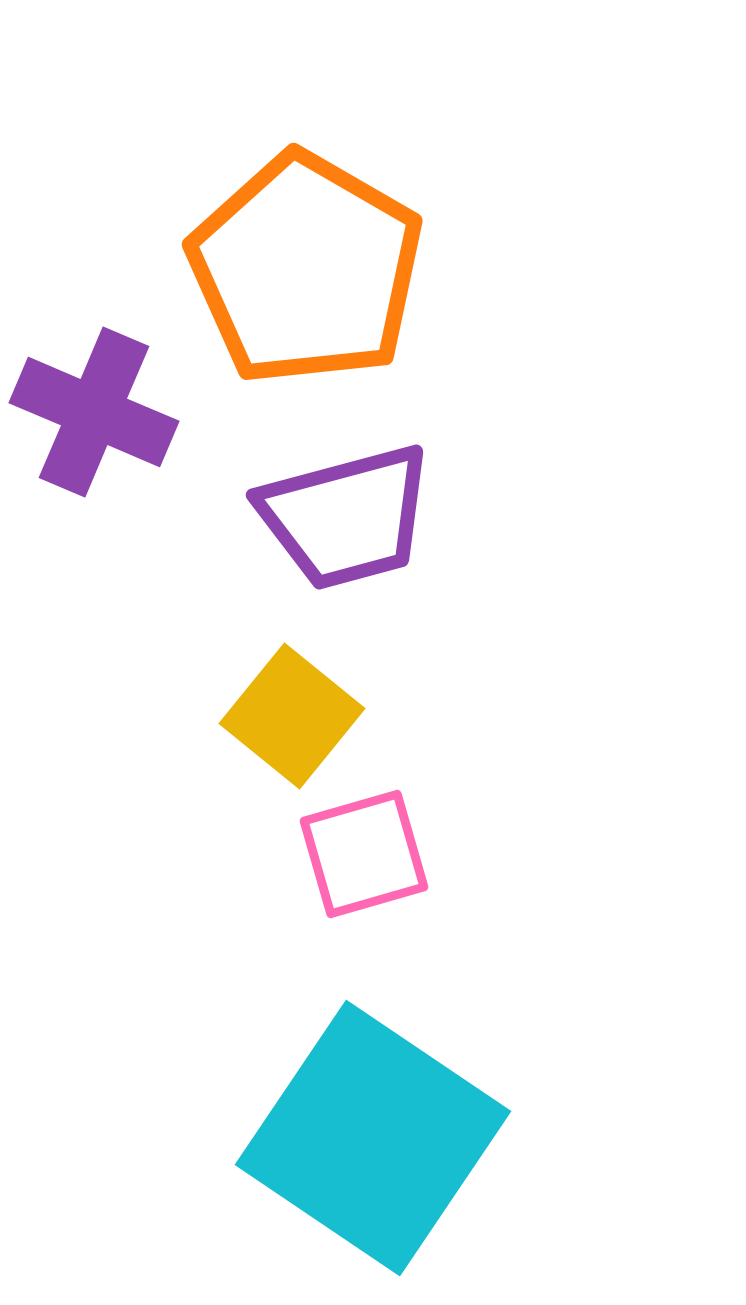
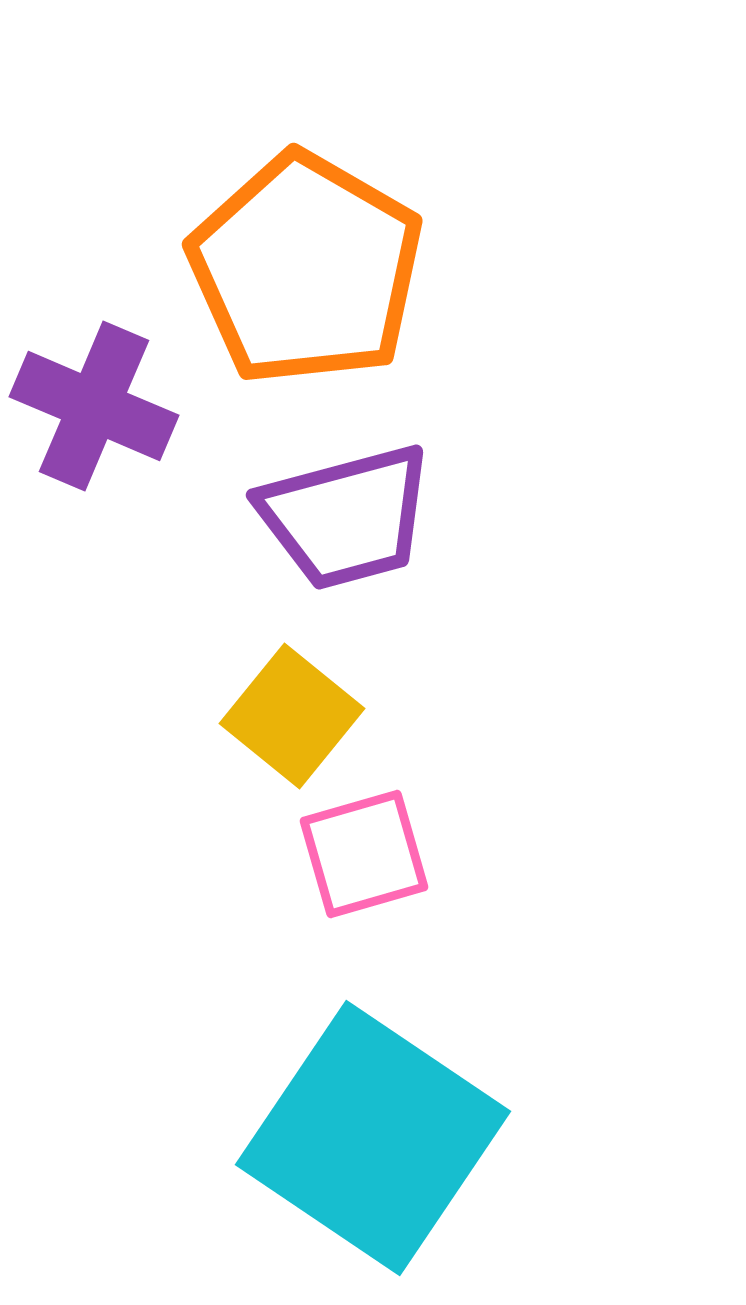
purple cross: moved 6 px up
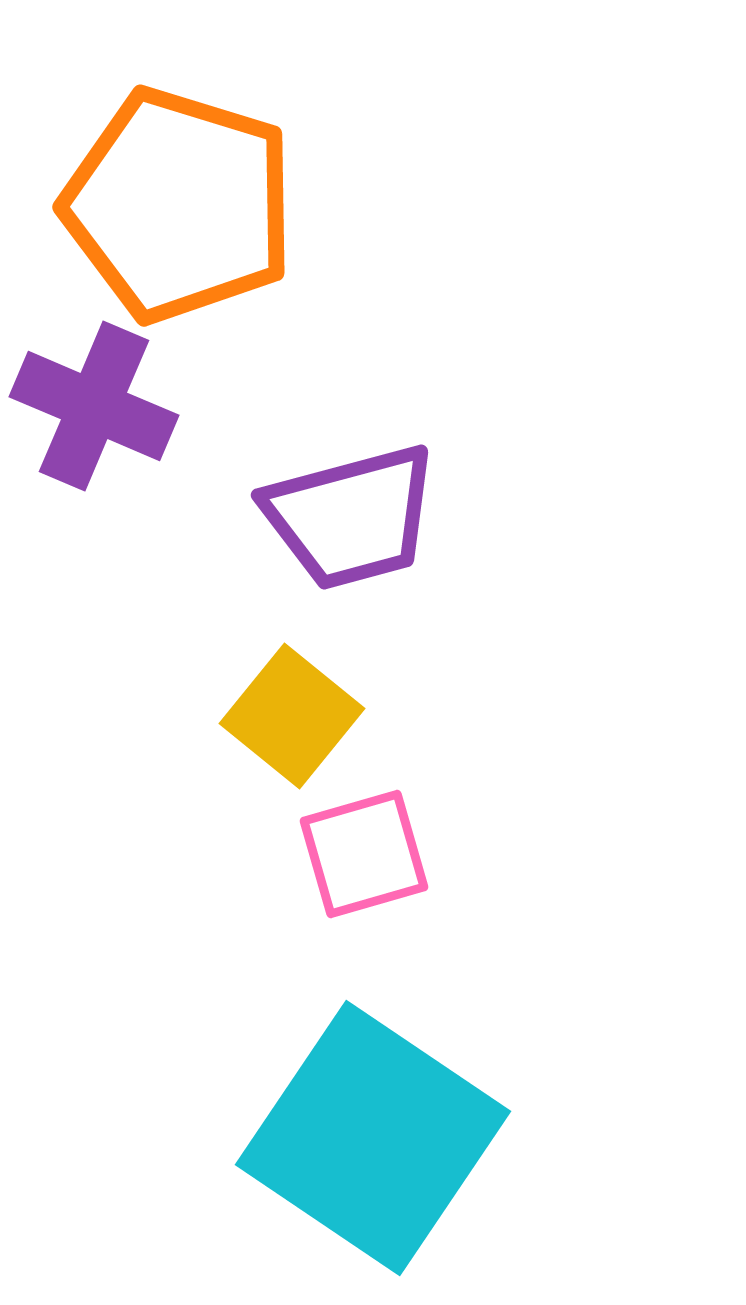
orange pentagon: moved 127 px left, 64 px up; rotated 13 degrees counterclockwise
purple trapezoid: moved 5 px right
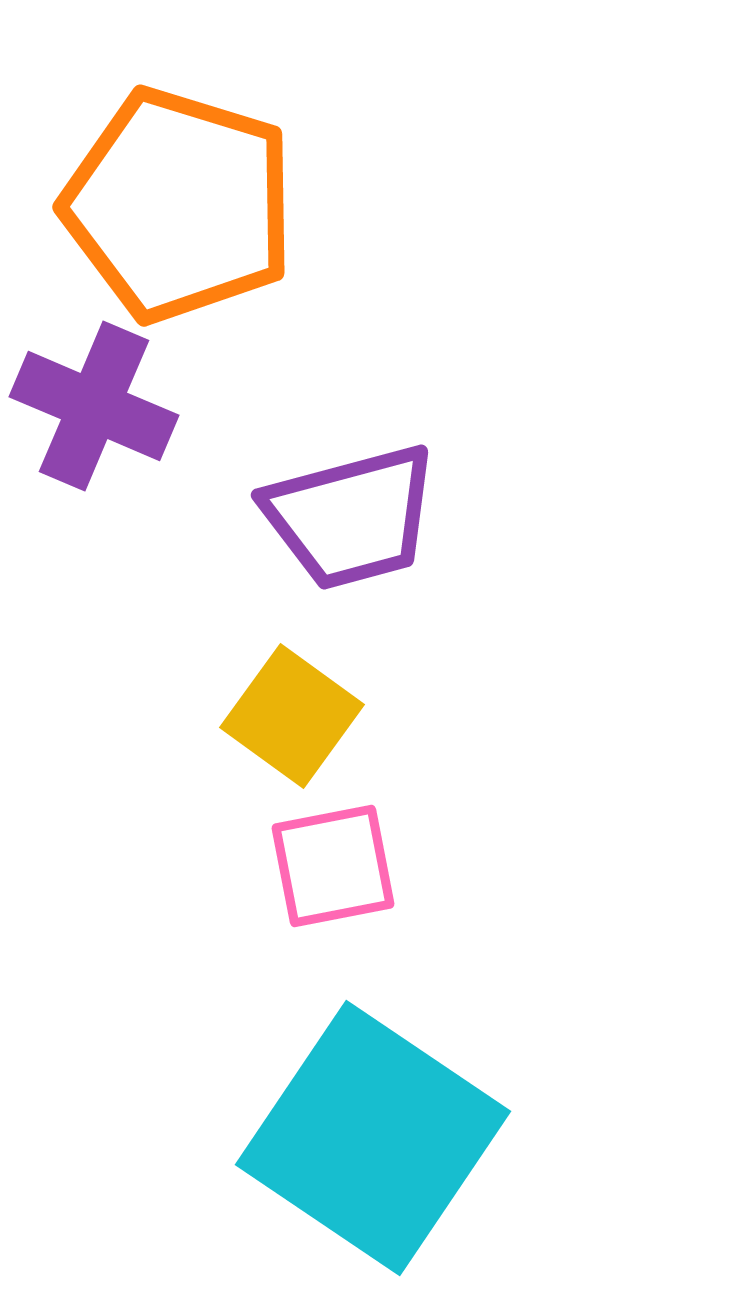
yellow square: rotated 3 degrees counterclockwise
pink square: moved 31 px left, 12 px down; rotated 5 degrees clockwise
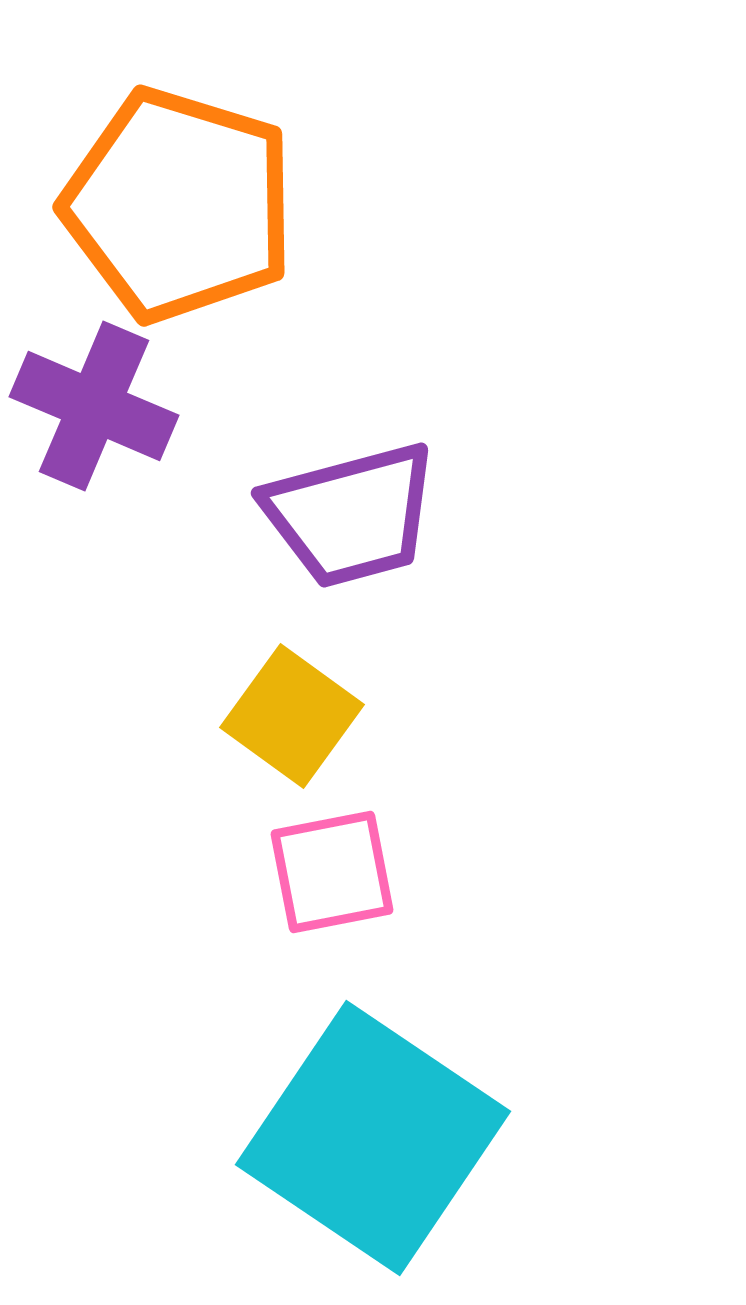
purple trapezoid: moved 2 px up
pink square: moved 1 px left, 6 px down
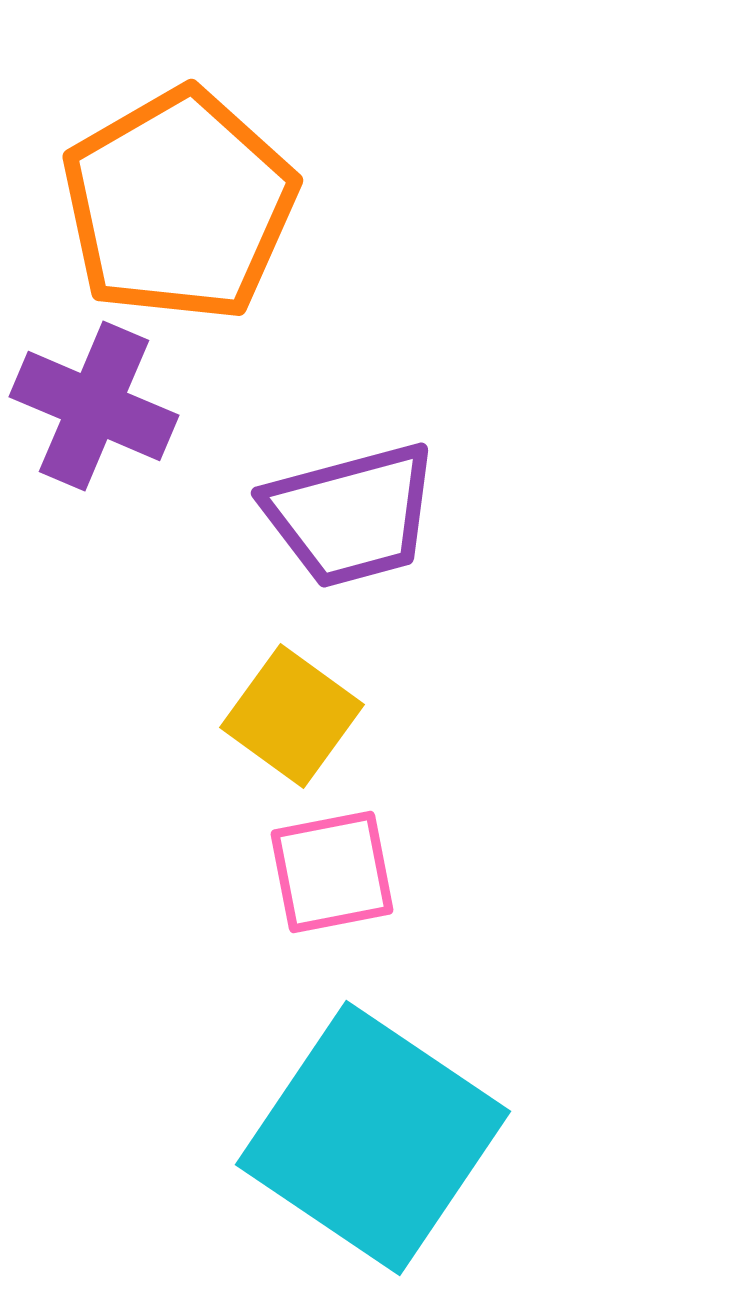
orange pentagon: rotated 25 degrees clockwise
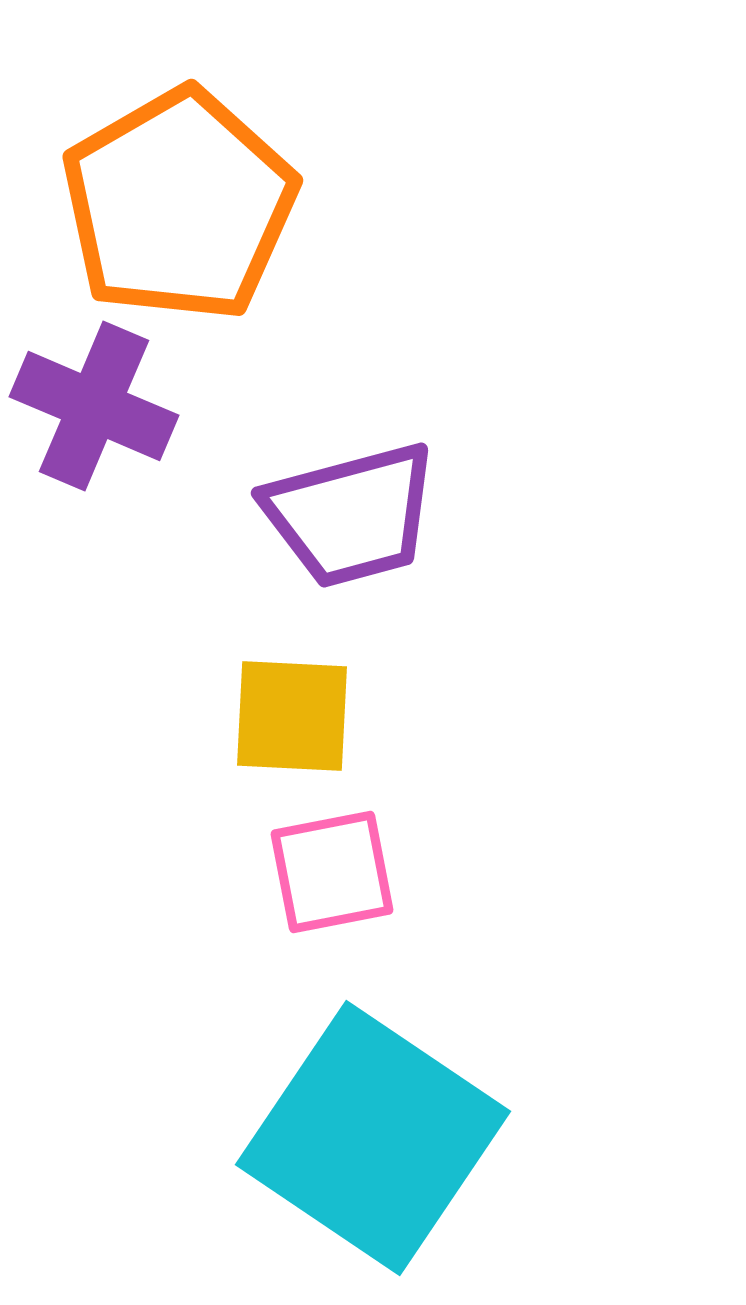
yellow square: rotated 33 degrees counterclockwise
